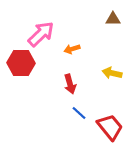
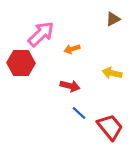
brown triangle: rotated 28 degrees counterclockwise
red arrow: moved 2 px down; rotated 60 degrees counterclockwise
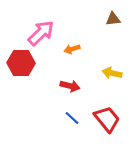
brown triangle: rotated 21 degrees clockwise
pink arrow: moved 1 px up
blue line: moved 7 px left, 5 px down
red trapezoid: moved 3 px left, 8 px up
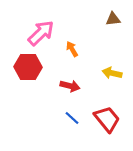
orange arrow: rotated 77 degrees clockwise
red hexagon: moved 7 px right, 4 px down
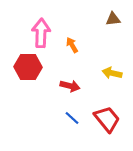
pink arrow: rotated 44 degrees counterclockwise
orange arrow: moved 4 px up
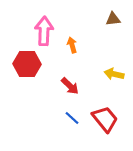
pink arrow: moved 3 px right, 2 px up
orange arrow: rotated 14 degrees clockwise
red hexagon: moved 1 px left, 3 px up
yellow arrow: moved 2 px right, 1 px down
red arrow: rotated 30 degrees clockwise
red trapezoid: moved 2 px left
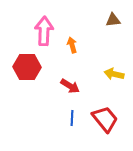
brown triangle: moved 1 px down
red hexagon: moved 3 px down
red arrow: rotated 12 degrees counterclockwise
blue line: rotated 49 degrees clockwise
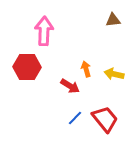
orange arrow: moved 14 px right, 24 px down
blue line: moved 3 px right; rotated 42 degrees clockwise
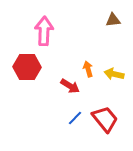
orange arrow: moved 2 px right
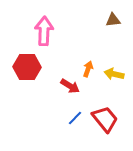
orange arrow: rotated 35 degrees clockwise
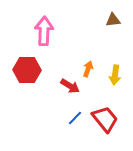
red hexagon: moved 3 px down
yellow arrow: moved 1 px right, 1 px down; rotated 96 degrees counterclockwise
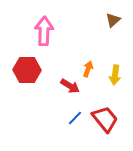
brown triangle: rotated 35 degrees counterclockwise
